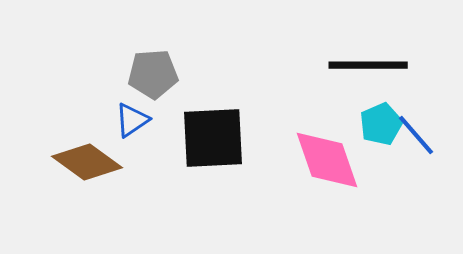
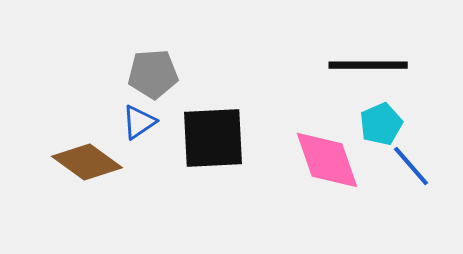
blue triangle: moved 7 px right, 2 px down
blue line: moved 5 px left, 31 px down
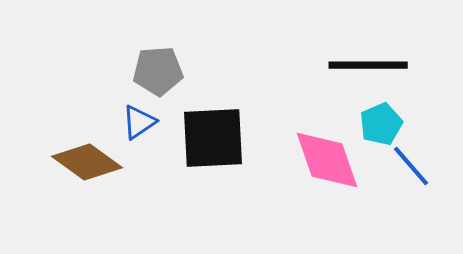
gray pentagon: moved 5 px right, 3 px up
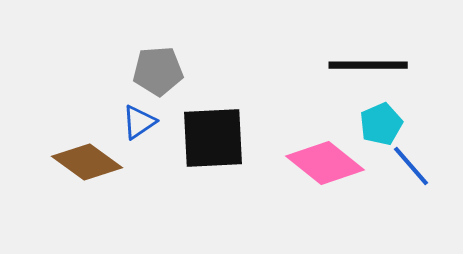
pink diamond: moved 2 px left, 3 px down; rotated 32 degrees counterclockwise
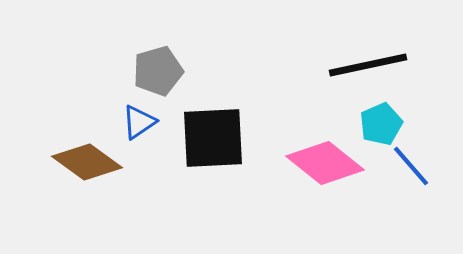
black line: rotated 12 degrees counterclockwise
gray pentagon: rotated 12 degrees counterclockwise
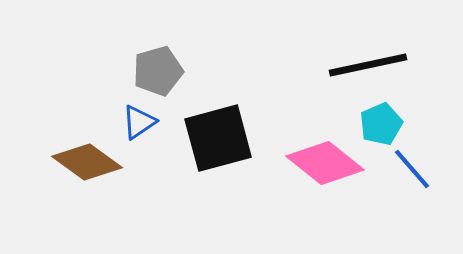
black square: moved 5 px right; rotated 12 degrees counterclockwise
blue line: moved 1 px right, 3 px down
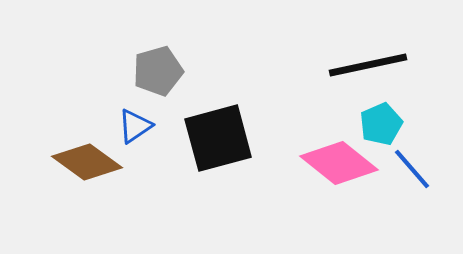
blue triangle: moved 4 px left, 4 px down
pink diamond: moved 14 px right
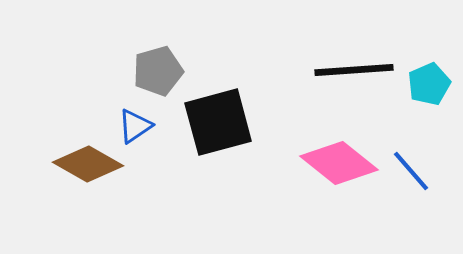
black line: moved 14 px left, 5 px down; rotated 8 degrees clockwise
cyan pentagon: moved 48 px right, 40 px up
black square: moved 16 px up
brown diamond: moved 1 px right, 2 px down; rotated 6 degrees counterclockwise
blue line: moved 1 px left, 2 px down
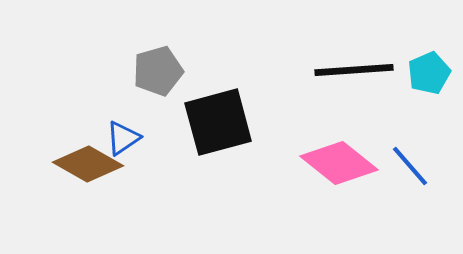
cyan pentagon: moved 11 px up
blue triangle: moved 12 px left, 12 px down
blue line: moved 1 px left, 5 px up
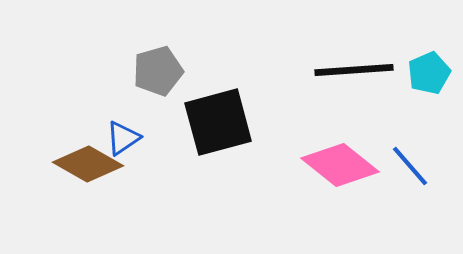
pink diamond: moved 1 px right, 2 px down
